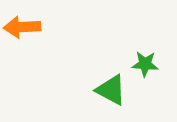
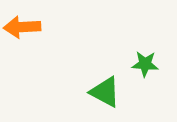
green triangle: moved 6 px left, 2 px down
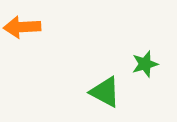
green star: rotated 20 degrees counterclockwise
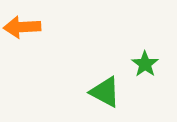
green star: rotated 20 degrees counterclockwise
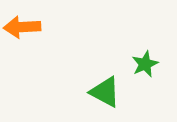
green star: rotated 12 degrees clockwise
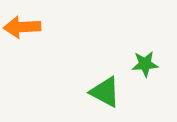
green star: rotated 20 degrees clockwise
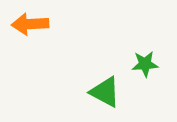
orange arrow: moved 8 px right, 3 px up
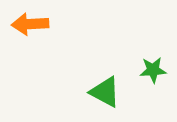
green star: moved 8 px right, 6 px down
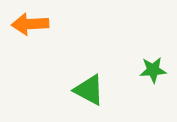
green triangle: moved 16 px left, 2 px up
